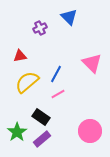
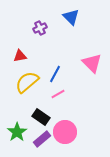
blue triangle: moved 2 px right
blue line: moved 1 px left
pink circle: moved 25 px left, 1 px down
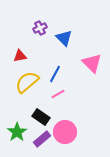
blue triangle: moved 7 px left, 21 px down
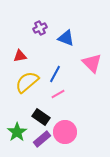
blue triangle: moved 2 px right; rotated 24 degrees counterclockwise
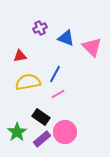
pink triangle: moved 16 px up
yellow semicircle: moved 1 px right; rotated 30 degrees clockwise
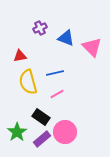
blue line: moved 1 px up; rotated 48 degrees clockwise
yellow semicircle: rotated 95 degrees counterclockwise
pink line: moved 1 px left
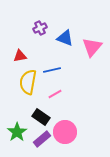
blue triangle: moved 1 px left
pink triangle: rotated 25 degrees clockwise
blue line: moved 3 px left, 3 px up
yellow semicircle: rotated 25 degrees clockwise
pink line: moved 2 px left
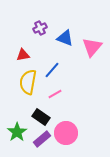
red triangle: moved 3 px right, 1 px up
blue line: rotated 36 degrees counterclockwise
pink circle: moved 1 px right, 1 px down
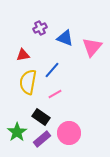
pink circle: moved 3 px right
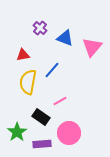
purple cross: rotated 24 degrees counterclockwise
pink line: moved 5 px right, 7 px down
purple rectangle: moved 5 px down; rotated 36 degrees clockwise
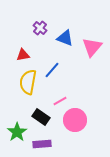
pink circle: moved 6 px right, 13 px up
